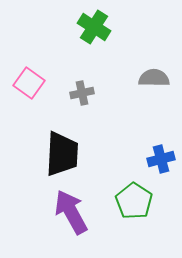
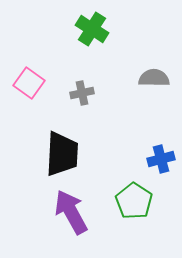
green cross: moved 2 px left, 2 px down
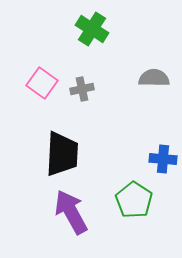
pink square: moved 13 px right
gray cross: moved 4 px up
blue cross: moved 2 px right; rotated 20 degrees clockwise
green pentagon: moved 1 px up
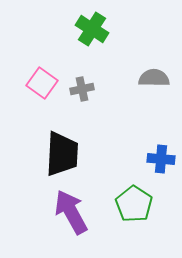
blue cross: moved 2 px left
green pentagon: moved 4 px down
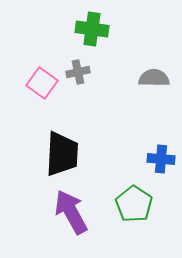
green cross: rotated 24 degrees counterclockwise
gray cross: moved 4 px left, 17 px up
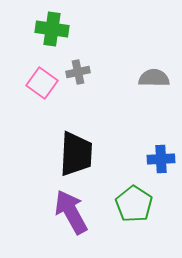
green cross: moved 40 px left
black trapezoid: moved 14 px right
blue cross: rotated 8 degrees counterclockwise
